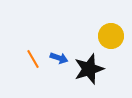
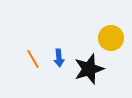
yellow circle: moved 2 px down
blue arrow: rotated 66 degrees clockwise
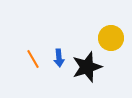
black star: moved 2 px left, 2 px up
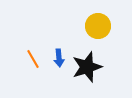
yellow circle: moved 13 px left, 12 px up
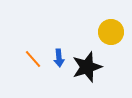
yellow circle: moved 13 px right, 6 px down
orange line: rotated 12 degrees counterclockwise
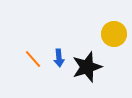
yellow circle: moved 3 px right, 2 px down
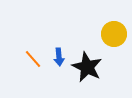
blue arrow: moved 1 px up
black star: rotated 28 degrees counterclockwise
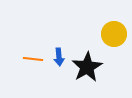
orange line: rotated 42 degrees counterclockwise
black star: rotated 16 degrees clockwise
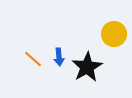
orange line: rotated 36 degrees clockwise
